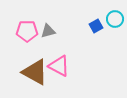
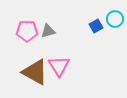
pink triangle: rotated 30 degrees clockwise
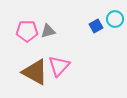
pink triangle: rotated 15 degrees clockwise
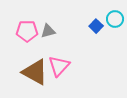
blue square: rotated 16 degrees counterclockwise
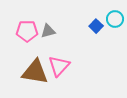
brown triangle: rotated 20 degrees counterclockwise
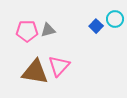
gray triangle: moved 1 px up
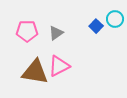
gray triangle: moved 8 px right, 3 px down; rotated 21 degrees counterclockwise
pink triangle: rotated 20 degrees clockwise
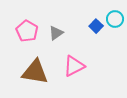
pink pentagon: rotated 30 degrees clockwise
pink triangle: moved 15 px right
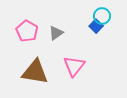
cyan circle: moved 13 px left, 3 px up
pink triangle: rotated 25 degrees counterclockwise
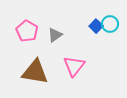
cyan circle: moved 8 px right, 8 px down
gray triangle: moved 1 px left, 2 px down
